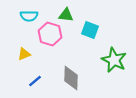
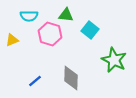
cyan square: rotated 18 degrees clockwise
yellow triangle: moved 12 px left, 14 px up
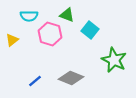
green triangle: moved 1 px right; rotated 14 degrees clockwise
yellow triangle: rotated 16 degrees counterclockwise
gray diamond: rotated 70 degrees counterclockwise
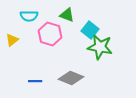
green star: moved 14 px left, 13 px up; rotated 15 degrees counterclockwise
blue line: rotated 40 degrees clockwise
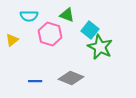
green star: rotated 15 degrees clockwise
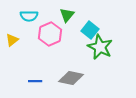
green triangle: rotated 49 degrees clockwise
pink hexagon: rotated 20 degrees clockwise
gray diamond: rotated 10 degrees counterclockwise
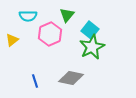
cyan semicircle: moved 1 px left
green star: moved 8 px left; rotated 20 degrees clockwise
blue line: rotated 72 degrees clockwise
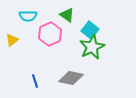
green triangle: rotated 35 degrees counterclockwise
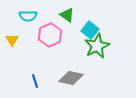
pink hexagon: moved 1 px down
yellow triangle: rotated 24 degrees counterclockwise
green star: moved 5 px right, 1 px up
